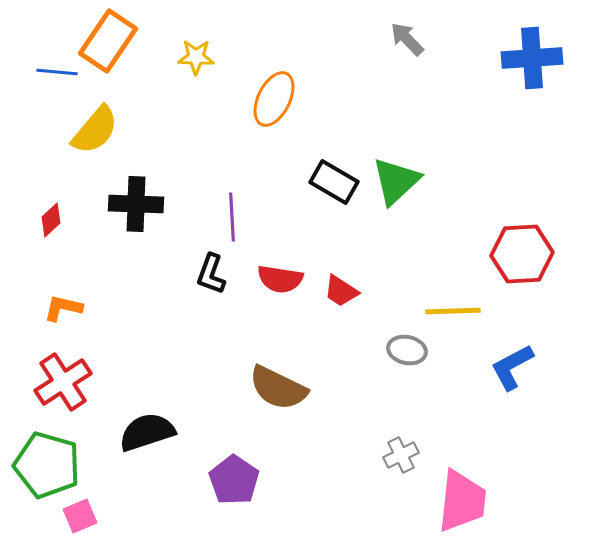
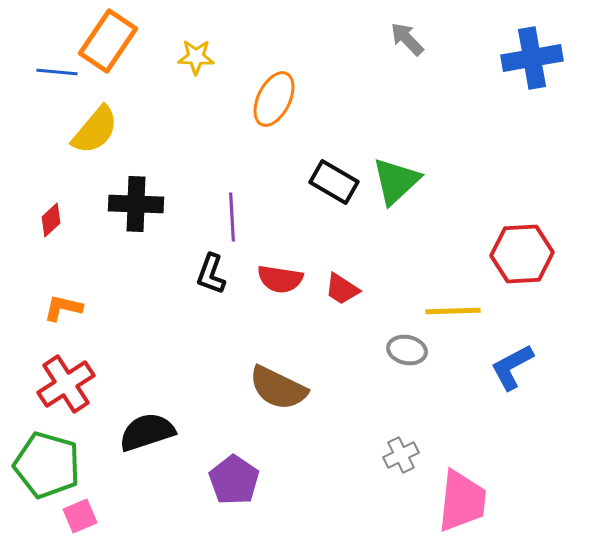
blue cross: rotated 6 degrees counterclockwise
red trapezoid: moved 1 px right, 2 px up
red cross: moved 3 px right, 2 px down
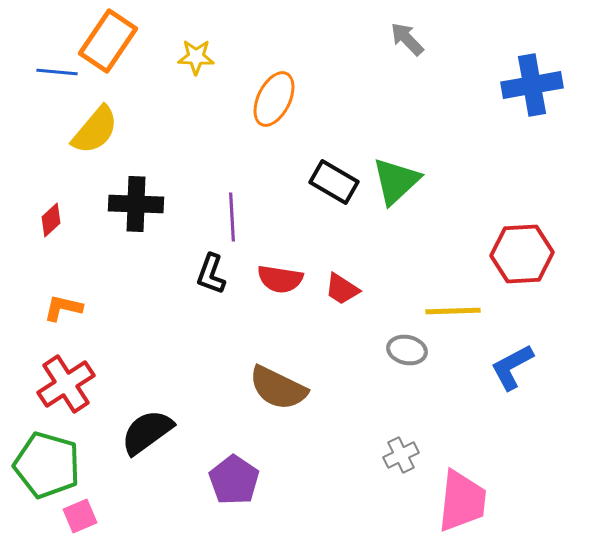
blue cross: moved 27 px down
black semicircle: rotated 18 degrees counterclockwise
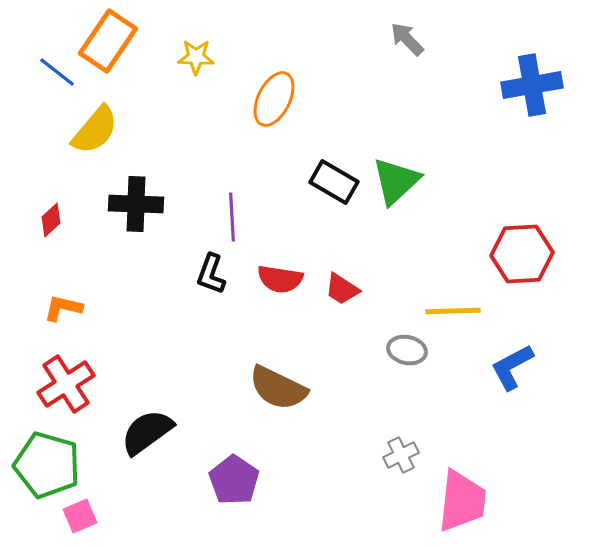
blue line: rotated 33 degrees clockwise
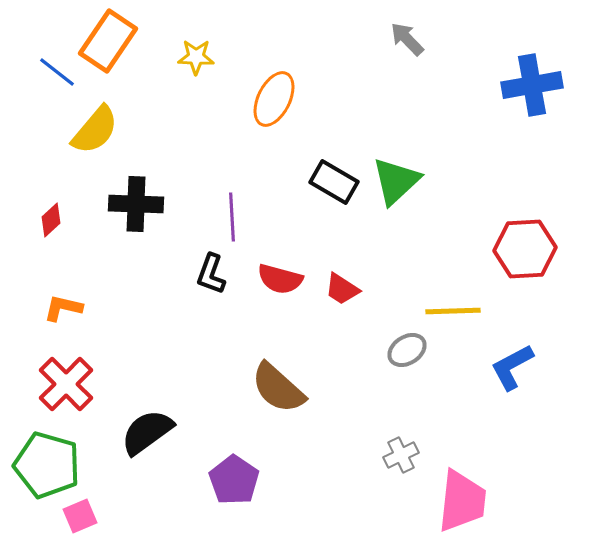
red hexagon: moved 3 px right, 5 px up
red semicircle: rotated 6 degrees clockwise
gray ellipse: rotated 45 degrees counterclockwise
red cross: rotated 12 degrees counterclockwise
brown semicircle: rotated 16 degrees clockwise
